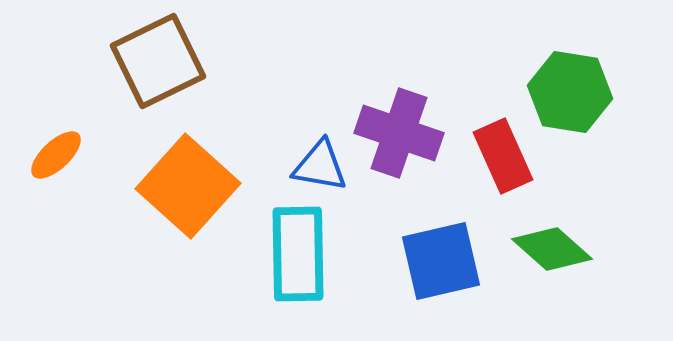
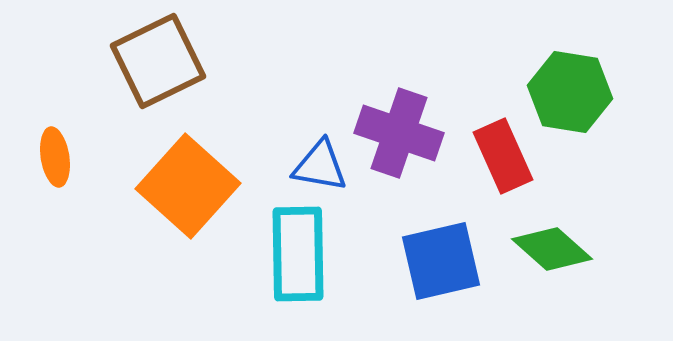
orange ellipse: moved 1 px left, 2 px down; rotated 56 degrees counterclockwise
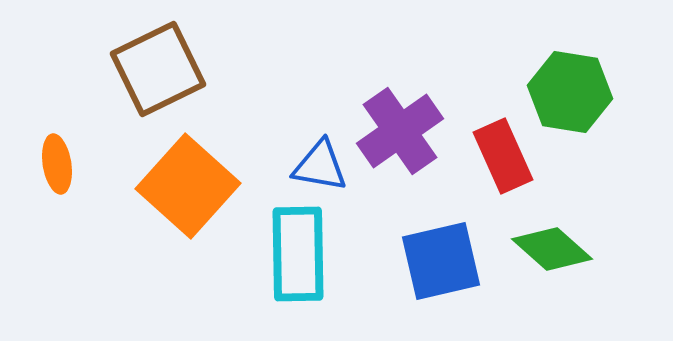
brown square: moved 8 px down
purple cross: moved 1 px right, 2 px up; rotated 36 degrees clockwise
orange ellipse: moved 2 px right, 7 px down
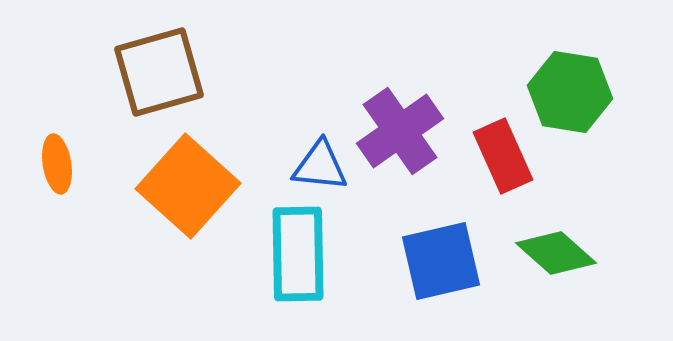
brown square: moved 1 px right, 3 px down; rotated 10 degrees clockwise
blue triangle: rotated 4 degrees counterclockwise
green diamond: moved 4 px right, 4 px down
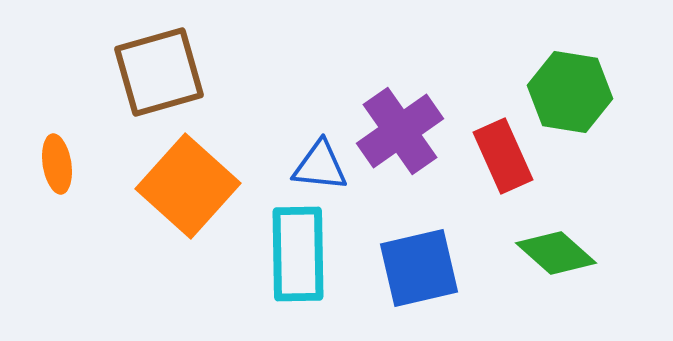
blue square: moved 22 px left, 7 px down
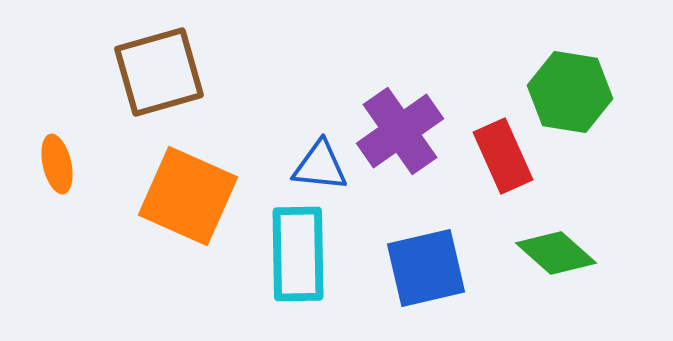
orange ellipse: rotated 4 degrees counterclockwise
orange square: moved 10 px down; rotated 18 degrees counterclockwise
blue square: moved 7 px right
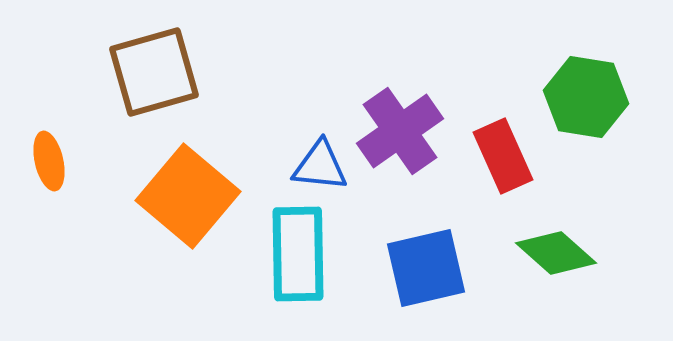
brown square: moved 5 px left
green hexagon: moved 16 px right, 5 px down
orange ellipse: moved 8 px left, 3 px up
orange square: rotated 16 degrees clockwise
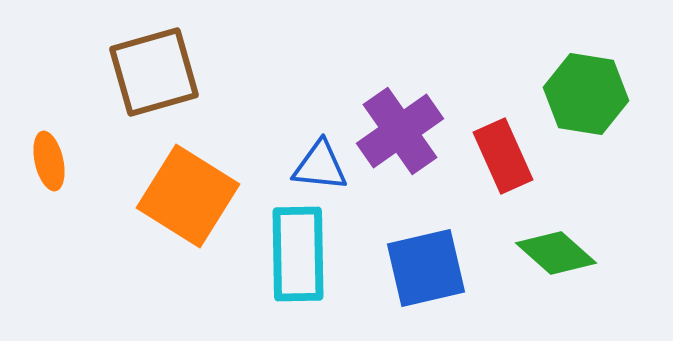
green hexagon: moved 3 px up
orange square: rotated 8 degrees counterclockwise
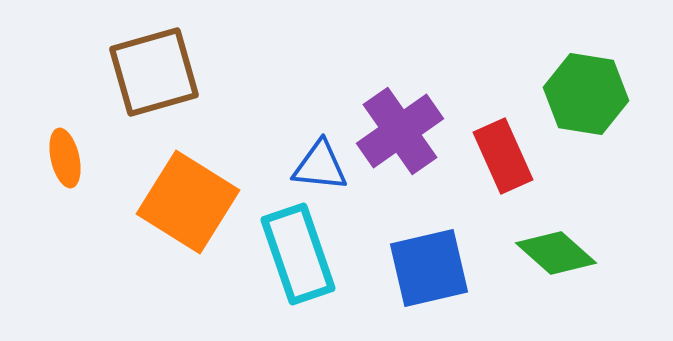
orange ellipse: moved 16 px right, 3 px up
orange square: moved 6 px down
cyan rectangle: rotated 18 degrees counterclockwise
blue square: moved 3 px right
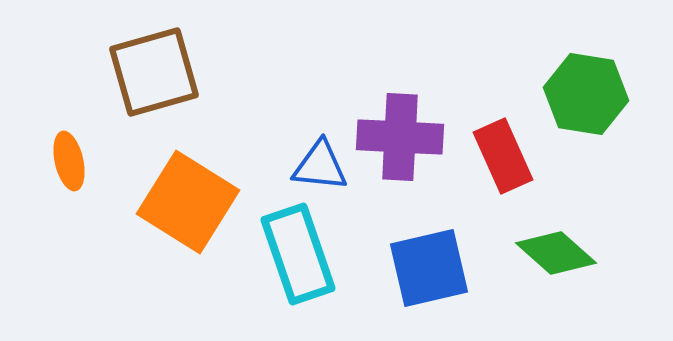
purple cross: moved 6 px down; rotated 38 degrees clockwise
orange ellipse: moved 4 px right, 3 px down
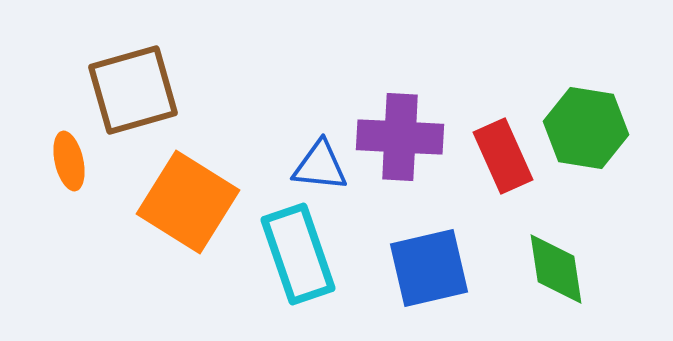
brown square: moved 21 px left, 18 px down
green hexagon: moved 34 px down
green diamond: moved 16 px down; rotated 40 degrees clockwise
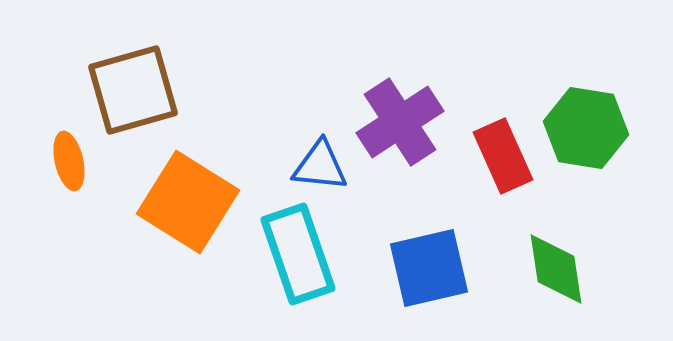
purple cross: moved 15 px up; rotated 36 degrees counterclockwise
